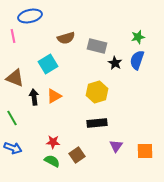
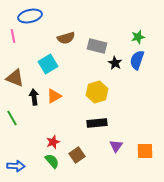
red star: rotated 24 degrees counterclockwise
blue arrow: moved 3 px right, 18 px down; rotated 18 degrees counterclockwise
green semicircle: rotated 21 degrees clockwise
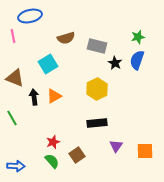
yellow hexagon: moved 3 px up; rotated 10 degrees counterclockwise
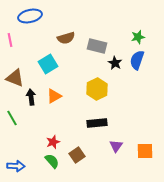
pink line: moved 3 px left, 4 px down
black arrow: moved 3 px left
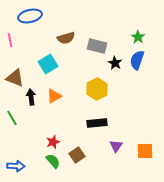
green star: rotated 24 degrees counterclockwise
green semicircle: moved 1 px right
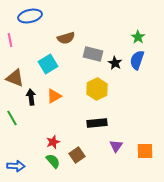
gray rectangle: moved 4 px left, 8 px down
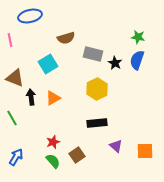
green star: rotated 24 degrees counterclockwise
orange triangle: moved 1 px left, 2 px down
purple triangle: rotated 24 degrees counterclockwise
blue arrow: moved 9 px up; rotated 60 degrees counterclockwise
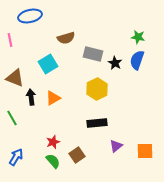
purple triangle: rotated 40 degrees clockwise
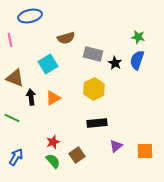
yellow hexagon: moved 3 px left
green line: rotated 35 degrees counterclockwise
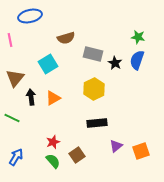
brown triangle: rotated 48 degrees clockwise
orange square: moved 4 px left; rotated 18 degrees counterclockwise
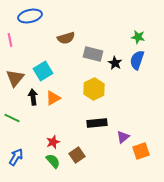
cyan square: moved 5 px left, 7 px down
black arrow: moved 2 px right
purple triangle: moved 7 px right, 9 px up
